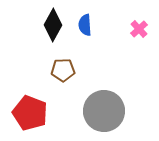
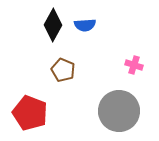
blue semicircle: rotated 90 degrees counterclockwise
pink cross: moved 5 px left, 36 px down; rotated 30 degrees counterclockwise
brown pentagon: rotated 25 degrees clockwise
gray circle: moved 15 px right
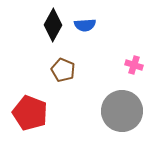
gray circle: moved 3 px right
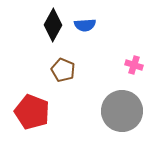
red pentagon: moved 2 px right, 1 px up
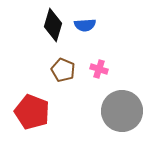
black diamond: rotated 12 degrees counterclockwise
pink cross: moved 35 px left, 4 px down
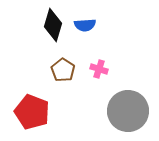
brown pentagon: rotated 10 degrees clockwise
gray circle: moved 6 px right
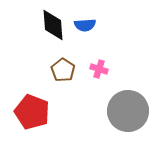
black diamond: rotated 20 degrees counterclockwise
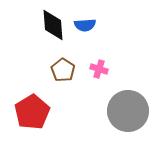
red pentagon: rotated 20 degrees clockwise
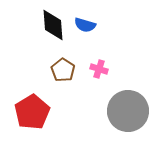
blue semicircle: rotated 20 degrees clockwise
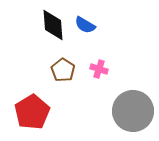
blue semicircle: rotated 15 degrees clockwise
gray circle: moved 5 px right
